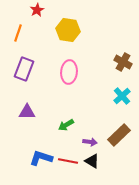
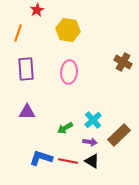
purple rectangle: moved 2 px right; rotated 25 degrees counterclockwise
cyan cross: moved 29 px left, 24 px down
green arrow: moved 1 px left, 3 px down
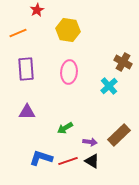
orange line: rotated 48 degrees clockwise
cyan cross: moved 16 px right, 34 px up
red line: rotated 30 degrees counterclockwise
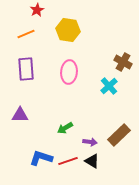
orange line: moved 8 px right, 1 px down
purple triangle: moved 7 px left, 3 px down
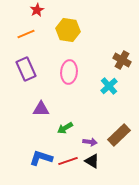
brown cross: moved 1 px left, 2 px up
purple rectangle: rotated 20 degrees counterclockwise
purple triangle: moved 21 px right, 6 px up
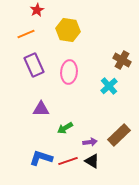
purple rectangle: moved 8 px right, 4 px up
purple arrow: rotated 16 degrees counterclockwise
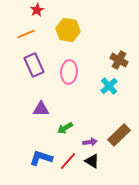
brown cross: moved 3 px left
red line: rotated 30 degrees counterclockwise
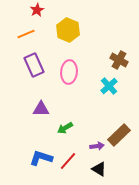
yellow hexagon: rotated 15 degrees clockwise
purple arrow: moved 7 px right, 4 px down
black triangle: moved 7 px right, 8 px down
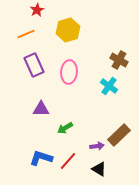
yellow hexagon: rotated 20 degrees clockwise
cyan cross: rotated 12 degrees counterclockwise
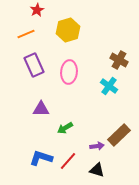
black triangle: moved 2 px left, 1 px down; rotated 14 degrees counterclockwise
